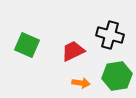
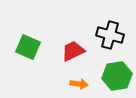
green square: moved 1 px right, 2 px down
orange arrow: moved 2 px left, 1 px down
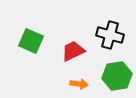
green square: moved 3 px right, 6 px up
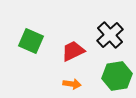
black cross: rotated 32 degrees clockwise
orange arrow: moved 7 px left
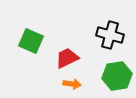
black cross: rotated 32 degrees counterclockwise
red trapezoid: moved 6 px left, 7 px down
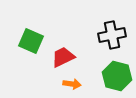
black cross: moved 2 px right; rotated 28 degrees counterclockwise
red trapezoid: moved 4 px left, 1 px up
green hexagon: rotated 24 degrees clockwise
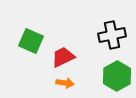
green hexagon: rotated 16 degrees clockwise
orange arrow: moved 7 px left, 1 px up
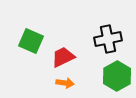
black cross: moved 4 px left, 4 px down
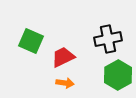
green hexagon: moved 1 px right, 1 px up
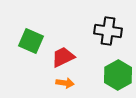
black cross: moved 8 px up; rotated 20 degrees clockwise
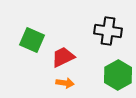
green square: moved 1 px right, 1 px up
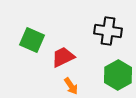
orange arrow: moved 6 px right, 3 px down; rotated 48 degrees clockwise
